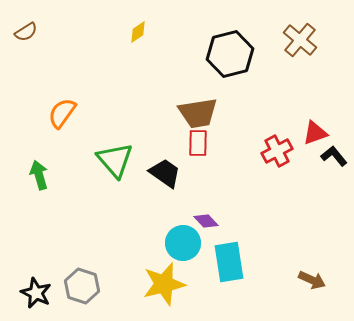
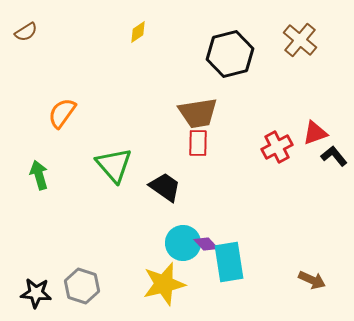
red cross: moved 4 px up
green triangle: moved 1 px left, 5 px down
black trapezoid: moved 14 px down
purple diamond: moved 23 px down
black star: rotated 20 degrees counterclockwise
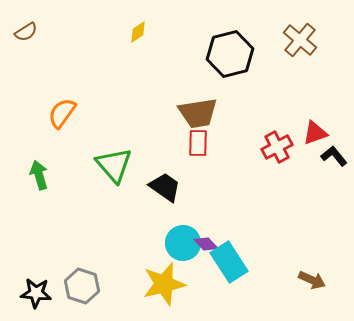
cyan rectangle: rotated 24 degrees counterclockwise
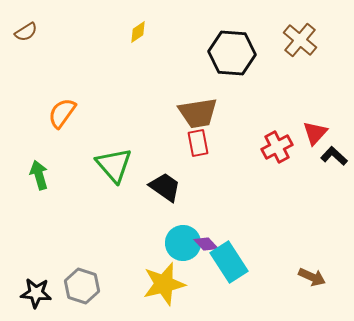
black hexagon: moved 2 px right, 1 px up; rotated 18 degrees clockwise
red triangle: rotated 28 degrees counterclockwise
red rectangle: rotated 12 degrees counterclockwise
black L-shape: rotated 8 degrees counterclockwise
brown arrow: moved 3 px up
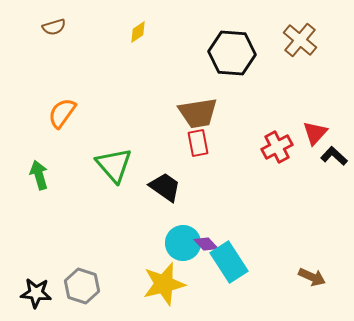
brown semicircle: moved 28 px right, 5 px up; rotated 15 degrees clockwise
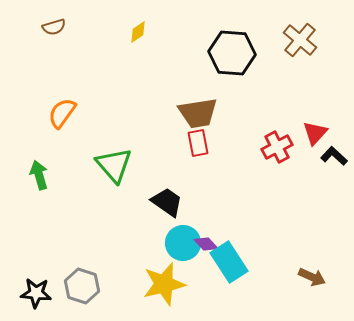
black trapezoid: moved 2 px right, 15 px down
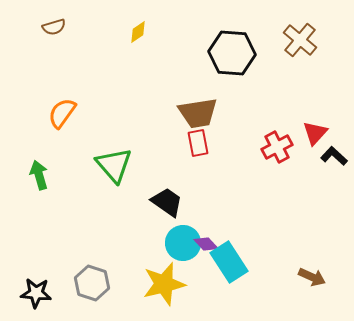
gray hexagon: moved 10 px right, 3 px up
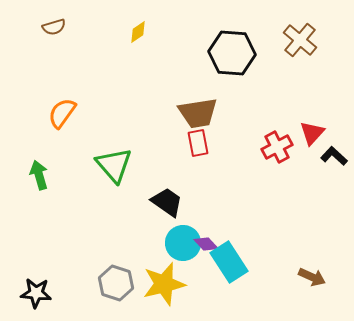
red triangle: moved 3 px left
gray hexagon: moved 24 px right
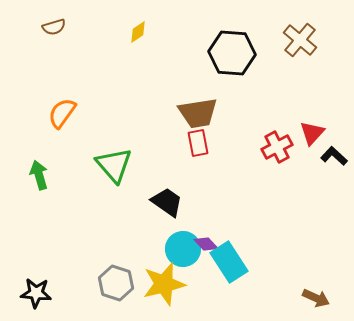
cyan circle: moved 6 px down
brown arrow: moved 4 px right, 21 px down
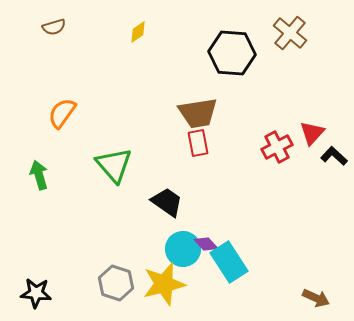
brown cross: moved 10 px left, 7 px up
